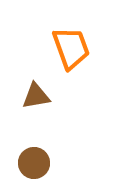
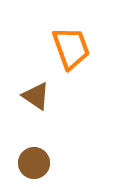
brown triangle: rotated 44 degrees clockwise
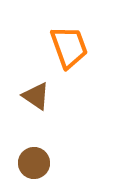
orange trapezoid: moved 2 px left, 1 px up
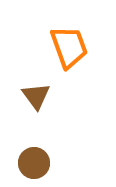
brown triangle: rotated 20 degrees clockwise
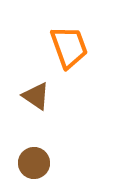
brown triangle: rotated 20 degrees counterclockwise
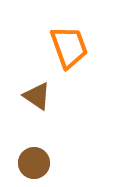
brown triangle: moved 1 px right
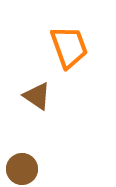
brown circle: moved 12 px left, 6 px down
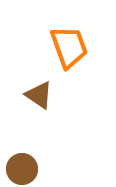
brown triangle: moved 2 px right, 1 px up
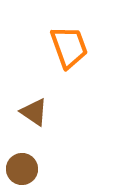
brown triangle: moved 5 px left, 17 px down
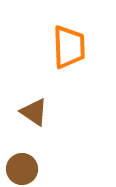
orange trapezoid: rotated 18 degrees clockwise
